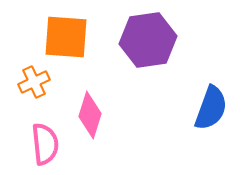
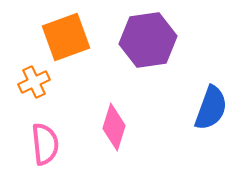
orange square: rotated 24 degrees counterclockwise
pink diamond: moved 24 px right, 12 px down
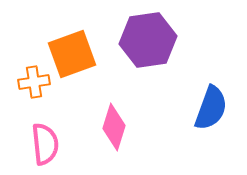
orange square: moved 6 px right, 17 px down
orange cross: rotated 16 degrees clockwise
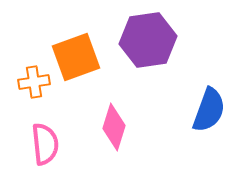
orange square: moved 4 px right, 3 px down
blue semicircle: moved 2 px left, 2 px down
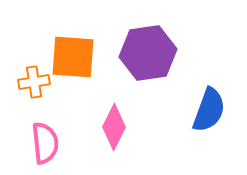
purple hexagon: moved 13 px down
orange square: moved 3 px left; rotated 24 degrees clockwise
pink diamond: rotated 9 degrees clockwise
pink semicircle: moved 1 px up
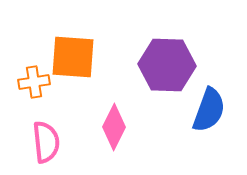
purple hexagon: moved 19 px right, 12 px down; rotated 10 degrees clockwise
pink semicircle: moved 1 px right, 1 px up
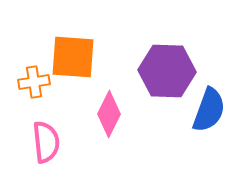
purple hexagon: moved 6 px down
pink diamond: moved 5 px left, 13 px up
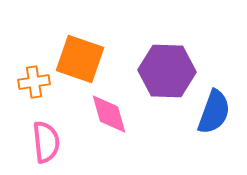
orange square: moved 7 px right, 2 px down; rotated 15 degrees clockwise
blue semicircle: moved 5 px right, 2 px down
pink diamond: rotated 42 degrees counterclockwise
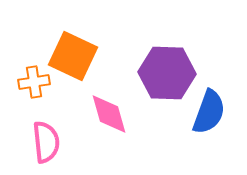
orange square: moved 7 px left, 3 px up; rotated 6 degrees clockwise
purple hexagon: moved 2 px down
blue semicircle: moved 5 px left
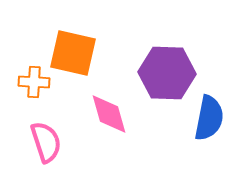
orange square: moved 3 px up; rotated 12 degrees counterclockwise
orange cross: rotated 12 degrees clockwise
blue semicircle: moved 6 px down; rotated 9 degrees counterclockwise
pink semicircle: rotated 12 degrees counterclockwise
